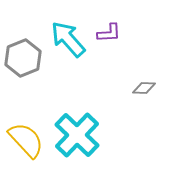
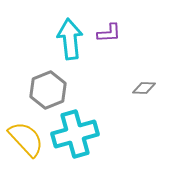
cyan arrow: moved 2 px right; rotated 36 degrees clockwise
gray hexagon: moved 25 px right, 32 px down
cyan cross: moved 2 px left, 1 px up; rotated 30 degrees clockwise
yellow semicircle: moved 1 px up
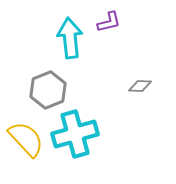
purple L-shape: moved 11 px up; rotated 10 degrees counterclockwise
cyan arrow: moved 1 px up
gray diamond: moved 4 px left, 2 px up
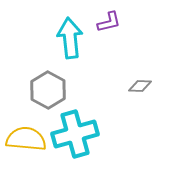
gray hexagon: rotated 9 degrees counterclockwise
yellow semicircle: rotated 42 degrees counterclockwise
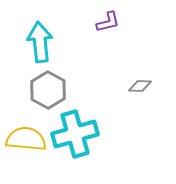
purple L-shape: moved 1 px left
cyan arrow: moved 30 px left, 4 px down
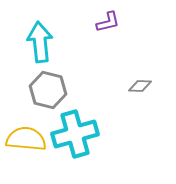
gray hexagon: rotated 15 degrees counterclockwise
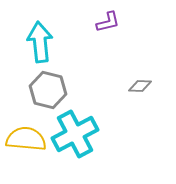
cyan cross: rotated 12 degrees counterclockwise
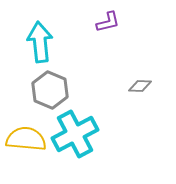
gray hexagon: moved 2 px right; rotated 9 degrees clockwise
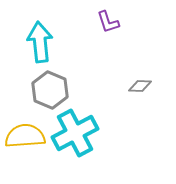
purple L-shape: rotated 85 degrees clockwise
cyan cross: moved 1 px up
yellow semicircle: moved 1 px left, 3 px up; rotated 9 degrees counterclockwise
